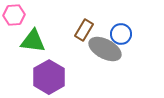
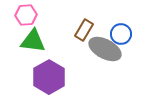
pink hexagon: moved 12 px right
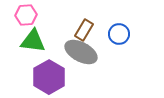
blue circle: moved 2 px left
gray ellipse: moved 24 px left, 3 px down
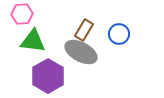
pink hexagon: moved 4 px left, 1 px up
purple hexagon: moved 1 px left, 1 px up
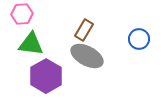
blue circle: moved 20 px right, 5 px down
green triangle: moved 2 px left, 3 px down
gray ellipse: moved 6 px right, 4 px down
purple hexagon: moved 2 px left
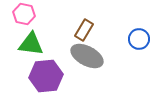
pink hexagon: moved 2 px right; rotated 15 degrees clockwise
purple hexagon: rotated 24 degrees clockwise
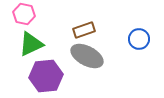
brown rectangle: rotated 40 degrees clockwise
green triangle: rotated 32 degrees counterclockwise
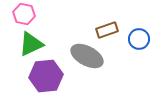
brown rectangle: moved 23 px right
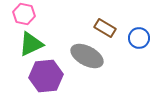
brown rectangle: moved 2 px left, 2 px up; rotated 50 degrees clockwise
blue circle: moved 1 px up
